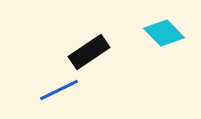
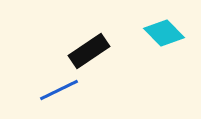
black rectangle: moved 1 px up
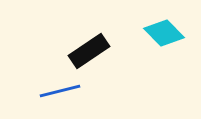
blue line: moved 1 px right, 1 px down; rotated 12 degrees clockwise
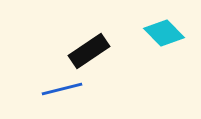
blue line: moved 2 px right, 2 px up
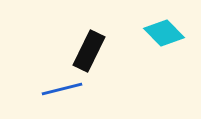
black rectangle: rotated 30 degrees counterclockwise
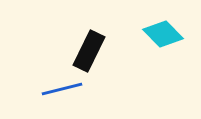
cyan diamond: moved 1 px left, 1 px down
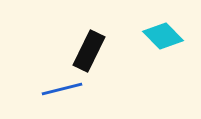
cyan diamond: moved 2 px down
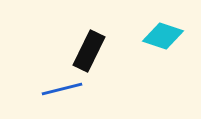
cyan diamond: rotated 27 degrees counterclockwise
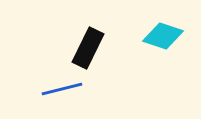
black rectangle: moved 1 px left, 3 px up
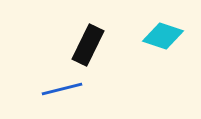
black rectangle: moved 3 px up
